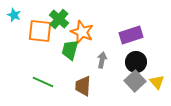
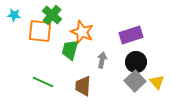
cyan star: rotated 16 degrees counterclockwise
green cross: moved 7 px left, 4 px up
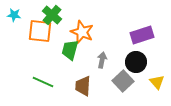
purple rectangle: moved 11 px right
gray square: moved 12 px left
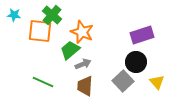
green trapezoid: rotated 35 degrees clockwise
gray arrow: moved 19 px left, 4 px down; rotated 56 degrees clockwise
brown trapezoid: moved 2 px right
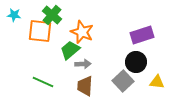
gray arrow: rotated 21 degrees clockwise
yellow triangle: rotated 42 degrees counterclockwise
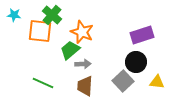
green line: moved 1 px down
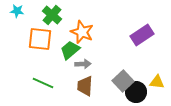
cyan star: moved 3 px right, 4 px up
orange square: moved 8 px down
purple rectangle: rotated 15 degrees counterclockwise
black circle: moved 30 px down
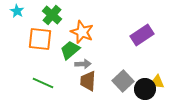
cyan star: rotated 24 degrees clockwise
brown trapezoid: moved 3 px right, 5 px up
black circle: moved 9 px right, 3 px up
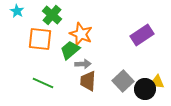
orange star: moved 1 px left, 2 px down
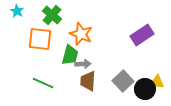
green trapezoid: moved 5 px down; rotated 145 degrees clockwise
